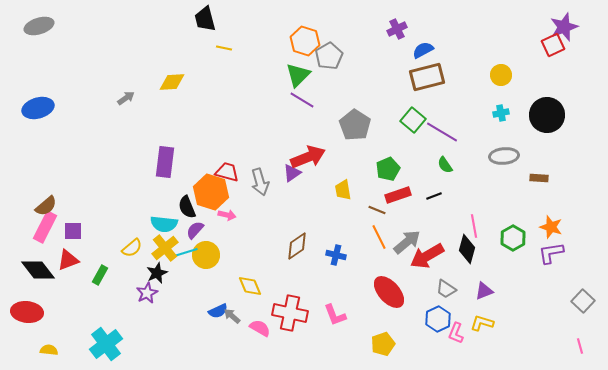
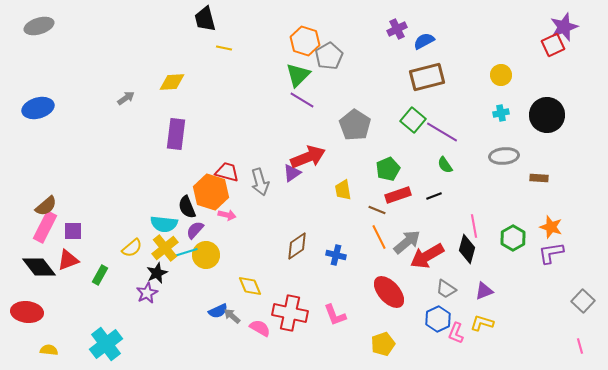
blue semicircle at (423, 50): moved 1 px right, 9 px up
purple rectangle at (165, 162): moved 11 px right, 28 px up
black diamond at (38, 270): moved 1 px right, 3 px up
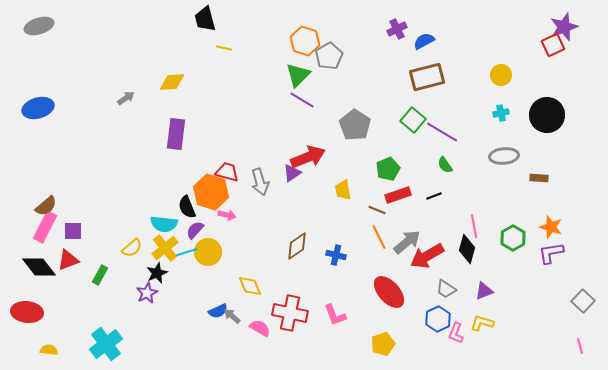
yellow circle at (206, 255): moved 2 px right, 3 px up
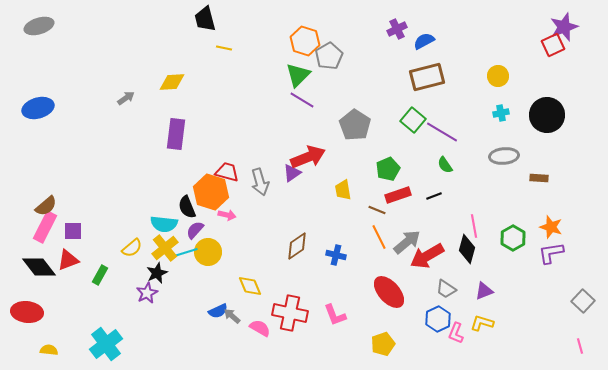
yellow circle at (501, 75): moved 3 px left, 1 px down
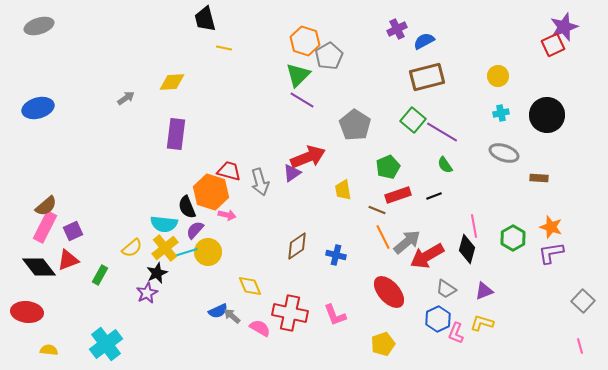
gray ellipse at (504, 156): moved 3 px up; rotated 24 degrees clockwise
green pentagon at (388, 169): moved 2 px up
red trapezoid at (227, 172): moved 2 px right, 1 px up
purple square at (73, 231): rotated 24 degrees counterclockwise
orange line at (379, 237): moved 4 px right
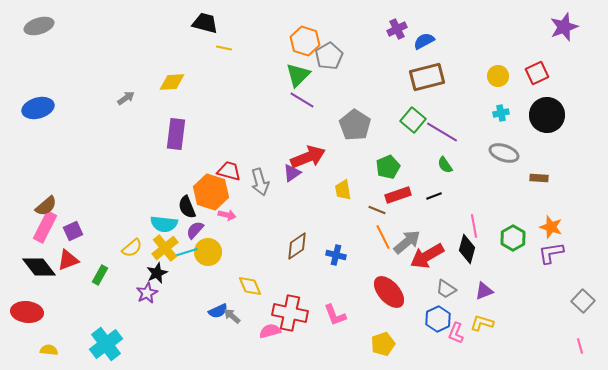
black trapezoid at (205, 19): moved 4 px down; rotated 120 degrees clockwise
red square at (553, 45): moved 16 px left, 28 px down
pink semicircle at (260, 328): moved 10 px right, 3 px down; rotated 45 degrees counterclockwise
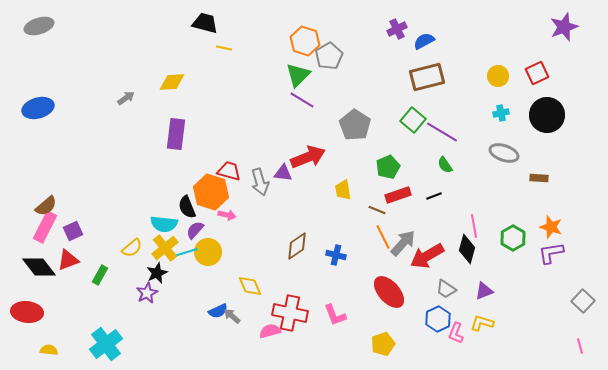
purple triangle at (292, 173): moved 9 px left; rotated 42 degrees clockwise
gray arrow at (407, 242): moved 4 px left, 1 px down; rotated 8 degrees counterclockwise
